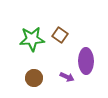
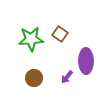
brown square: moved 1 px up
green star: moved 1 px left
purple arrow: rotated 104 degrees clockwise
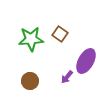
purple ellipse: rotated 30 degrees clockwise
brown circle: moved 4 px left, 3 px down
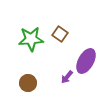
brown circle: moved 2 px left, 2 px down
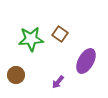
purple arrow: moved 9 px left, 5 px down
brown circle: moved 12 px left, 8 px up
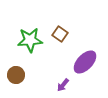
green star: moved 1 px left, 1 px down
purple ellipse: moved 1 px left, 1 px down; rotated 15 degrees clockwise
purple arrow: moved 5 px right, 3 px down
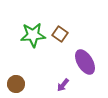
green star: moved 3 px right, 5 px up
purple ellipse: rotated 75 degrees counterclockwise
brown circle: moved 9 px down
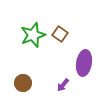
green star: rotated 15 degrees counterclockwise
purple ellipse: moved 1 px left, 1 px down; rotated 40 degrees clockwise
brown circle: moved 7 px right, 1 px up
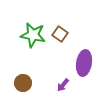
green star: rotated 30 degrees clockwise
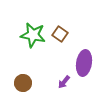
purple arrow: moved 1 px right, 3 px up
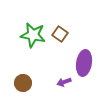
purple arrow: rotated 32 degrees clockwise
